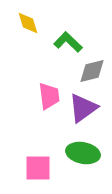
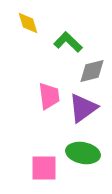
pink square: moved 6 px right
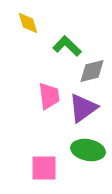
green L-shape: moved 1 px left, 4 px down
green ellipse: moved 5 px right, 3 px up
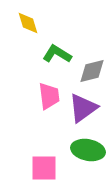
green L-shape: moved 10 px left, 8 px down; rotated 12 degrees counterclockwise
